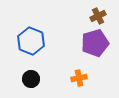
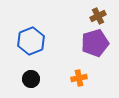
blue hexagon: rotated 16 degrees clockwise
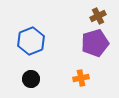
orange cross: moved 2 px right
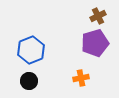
blue hexagon: moved 9 px down
black circle: moved 2 px left, 2 px down
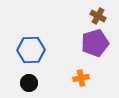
brown cross: rotated 35 degrees counterclockwise
blue hexagon: rotated 20 degrees clockwise
black circle: moved 2 px down
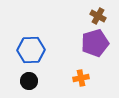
black circle: moved 2 px up
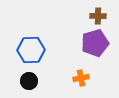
brown cross: rotated 28 degrees counterclockwise
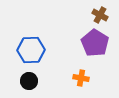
brown cross: moved 2 px right, 1 px up; rotated 28 degrees clockwise
purple pentagon: rotated 24 degrees counterclockwise
orange cross: rotated 21 degrees clockwise
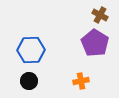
orange cross: moved 3 px down; rotated 21 degrees counterclockwise
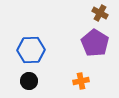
brown cross: moved 2 px up
